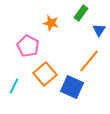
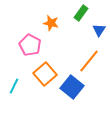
pink pentagon: moved 2 px right, 1 px up
blue square: rotated 15 degrees clockwise
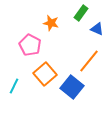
blue triangle: moved 2 px left, 1 px up; rotated 40 degrees counterclockwise
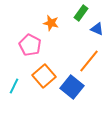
orange square: moved 1 px left, 2 px down
